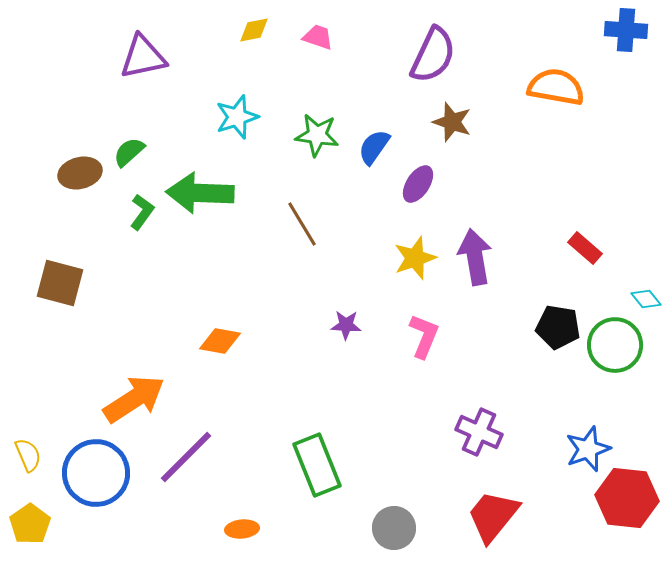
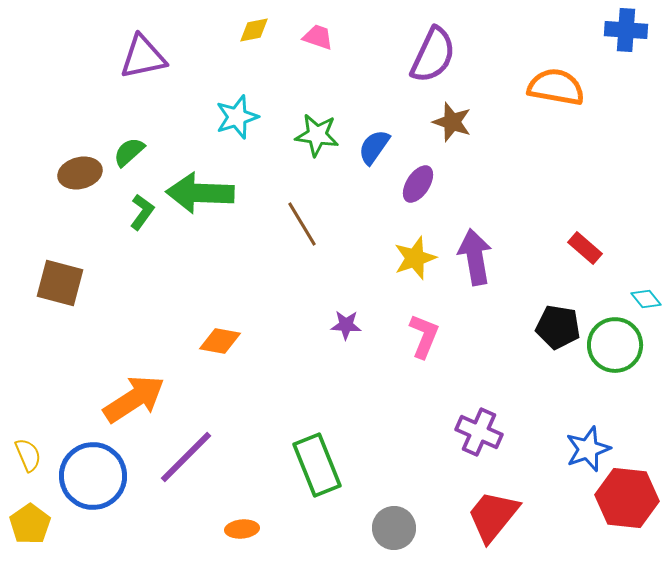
blue circle: moved 3 px left, 3 px down
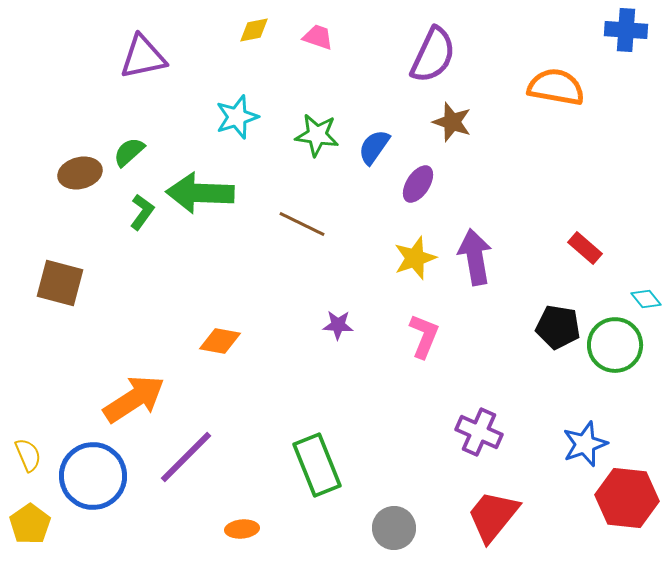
brown line: rotated 33 degrees counterclockwise
purple star: moved 8 px left
blue star: moved 3 px left, 5 px up
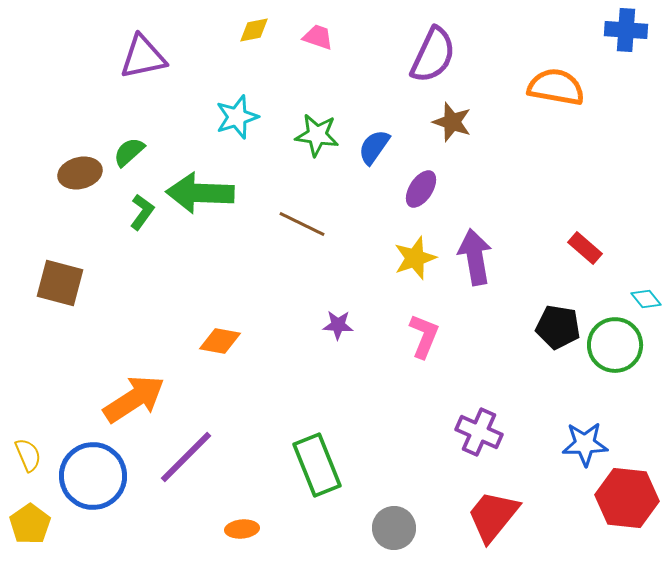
purple ellipse: moved 3 px right, 5 px down
blue star: rotated 18 degrees clockwise
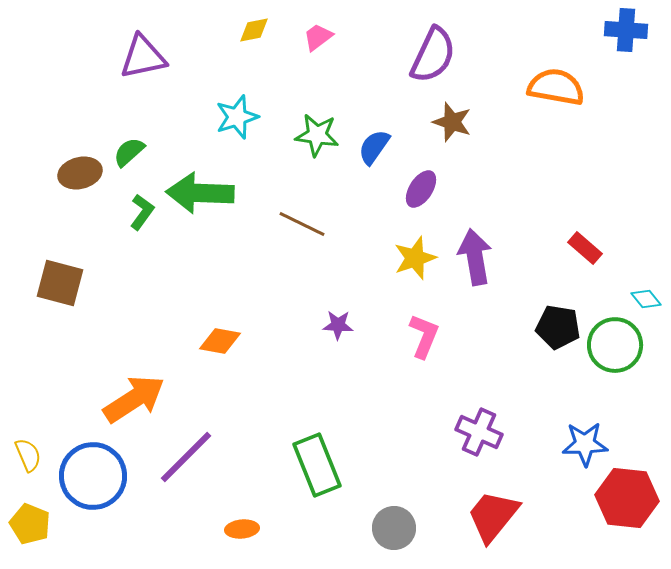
pink trapezoid: rotated 56 degrees counterclockwise
yellow pentagon: rotated 15 degrees counterclockwise
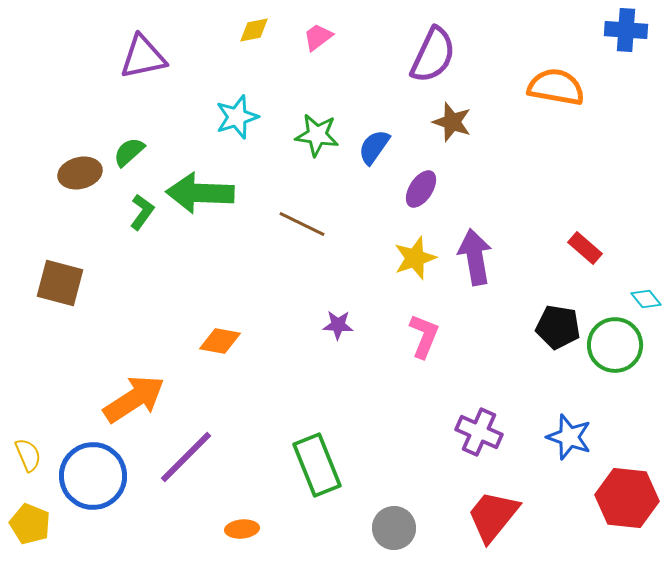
blue star: moved 16 px left, 7 px up; rotated 21 degrees clockwise
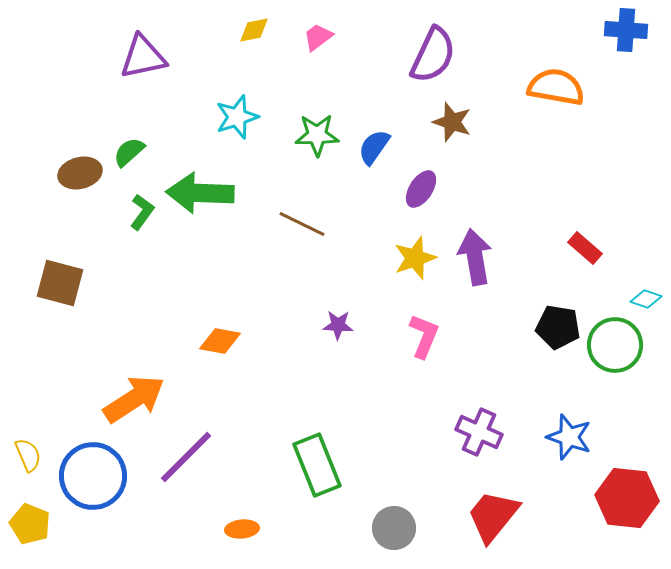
green star: rotated 9 degrees counterclockwise
cyan diamond: rotated 32 degrees counterclockwise
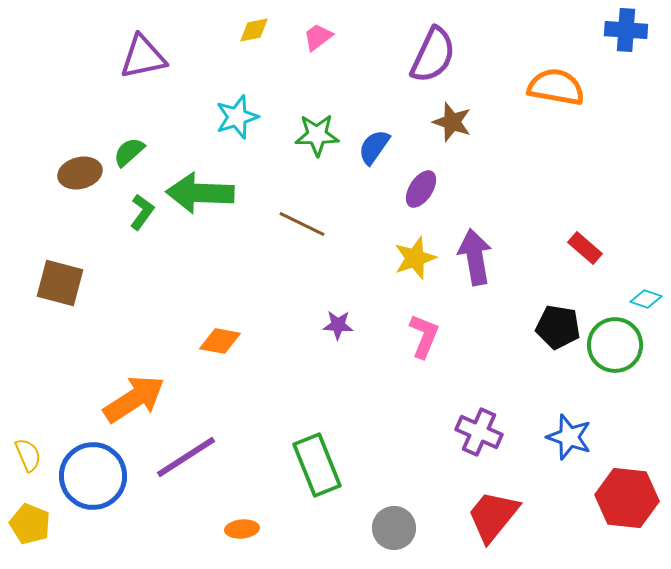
purple line: rotated 12 degrees clockwise
